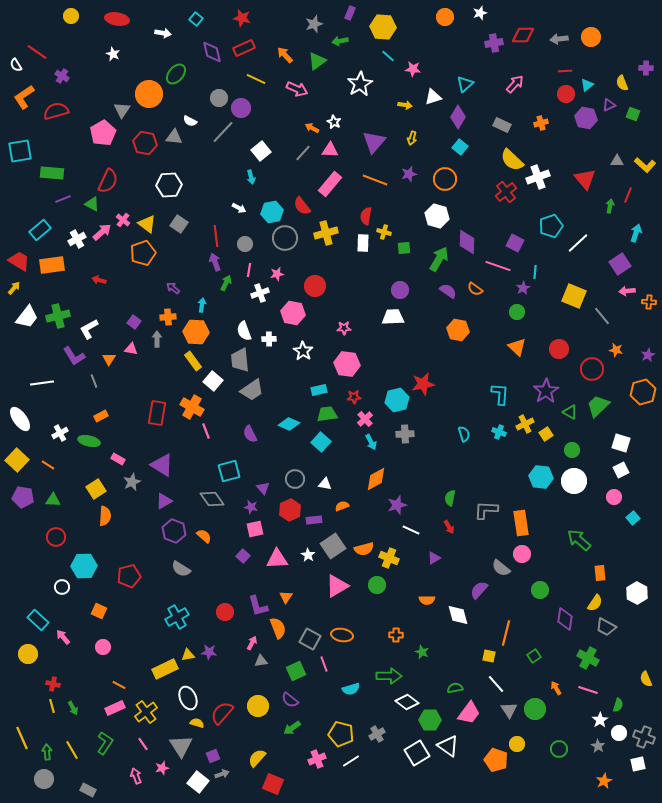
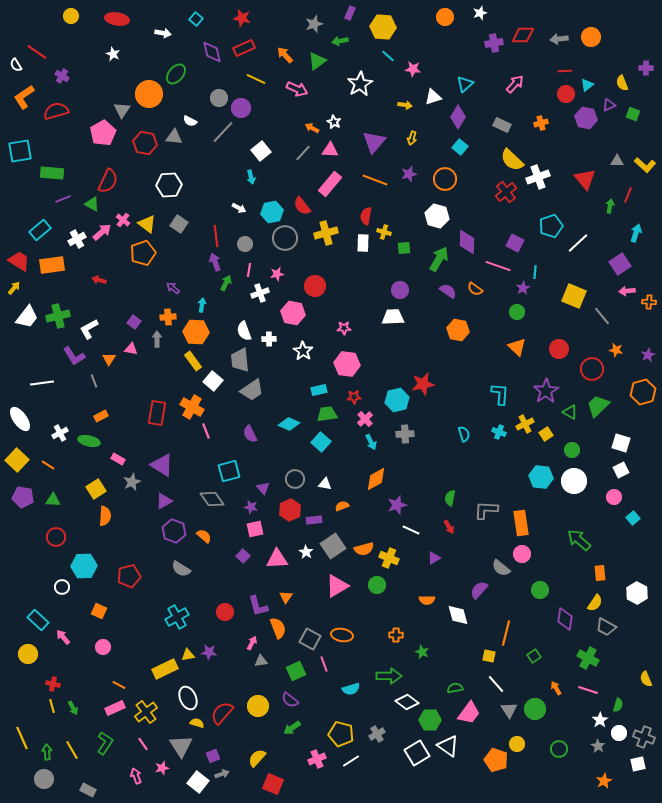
white star at (308, 555): moved 2 px left, 3 px up
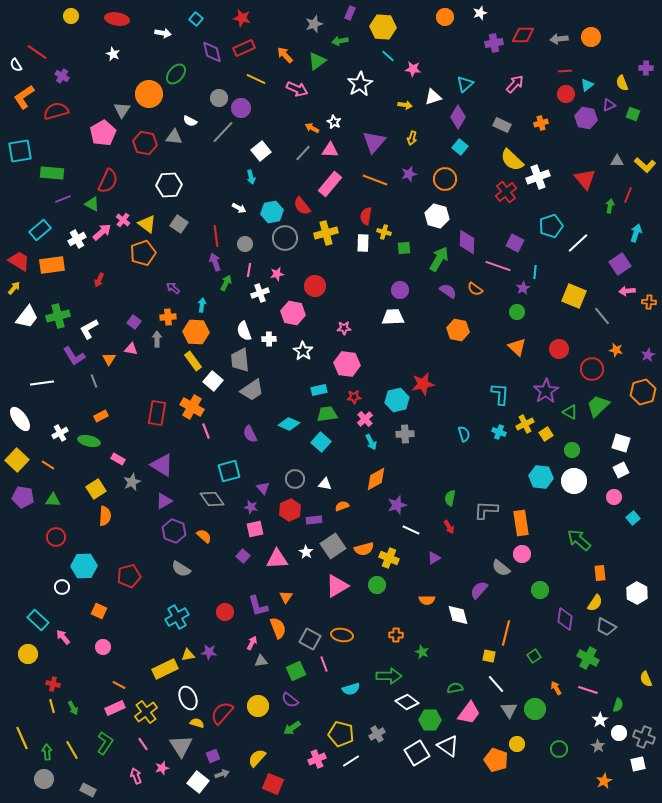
red arrow at (99, 280): rotated 80 degrees counterclockwise
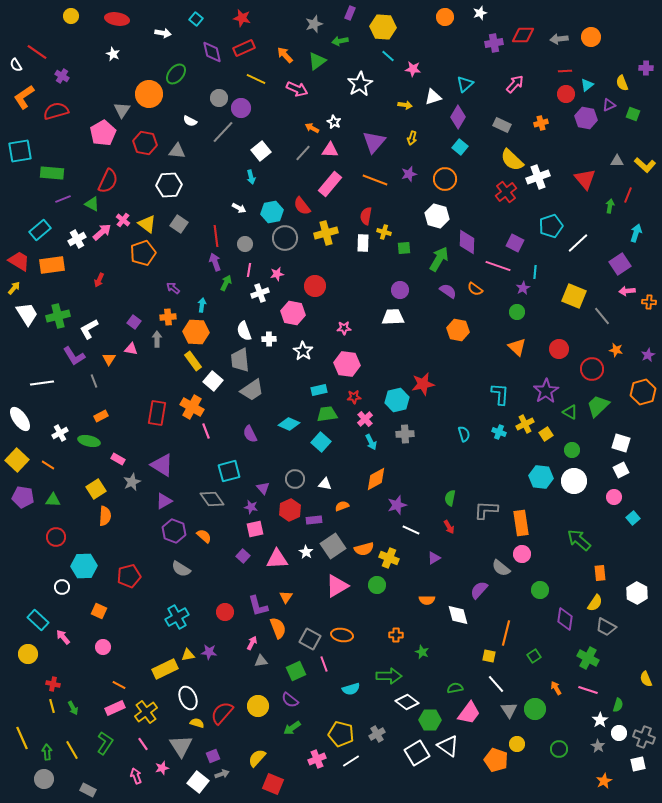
gray triangle at (174, 137): moved 3 px right, 14 px down
white trapezoid at (27, 317): moved 3 px up; rotated 70 degrees counterclockwise
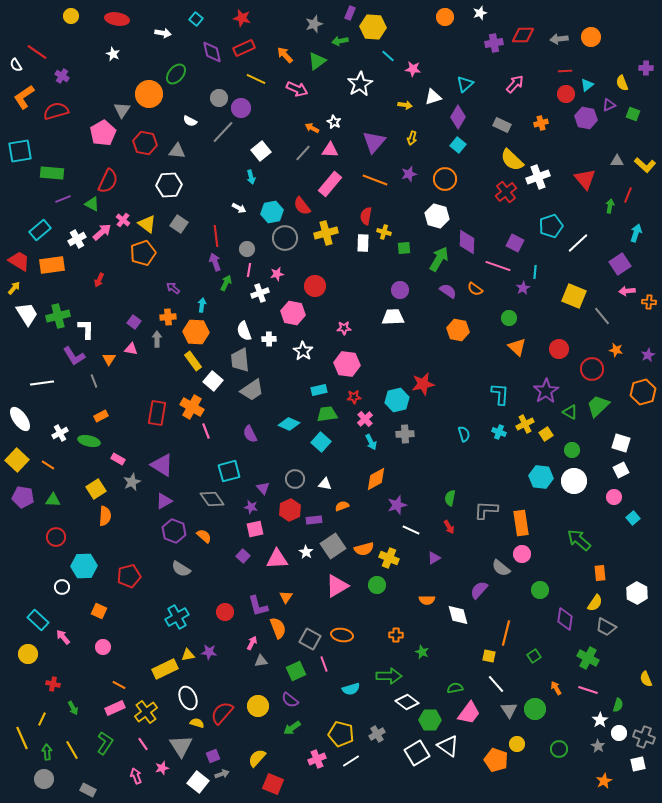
yellow hexagon at (383, 27): moved 10 px left
cyan square at (460, 147): moved 2 px left, 2 px up
gray circle at (245, 244): moved 2 px right, 5 px down
green circle at (517, 312): moved 8 px left, 6 px down
white L-shape at (89, 329): moved 3 px left; rotated 120 degrees clockwise
yellow line at (52, 706): moved 10 px left, 13 px down; rotated 40 degrees clockwise
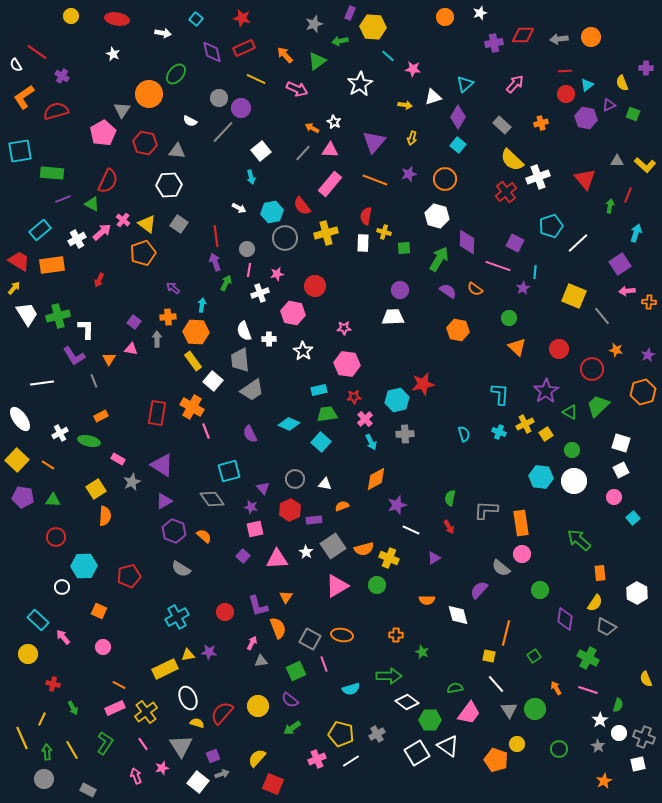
gray rectangle at (502, 125): rotated 18 degrees clockwise
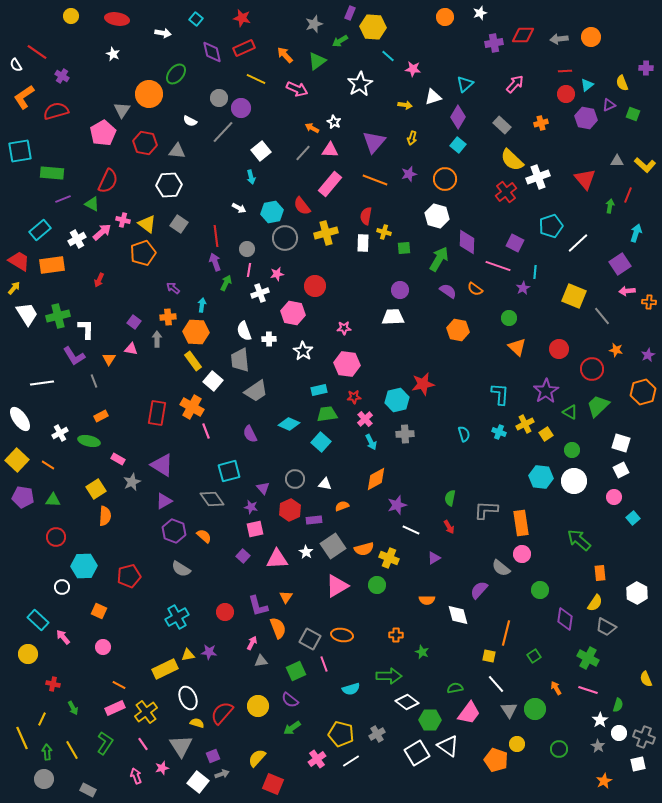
green arrow at (340, 41): rotated 21 degrees counterclockwise
pink cross at (123, 220): rotated 24 degrees counterclockwise
gray trapezoid at (252, 390): moved 4 px right, 1 px down
pink cross at (317, 759): rotated 12 degrees counterclockwise
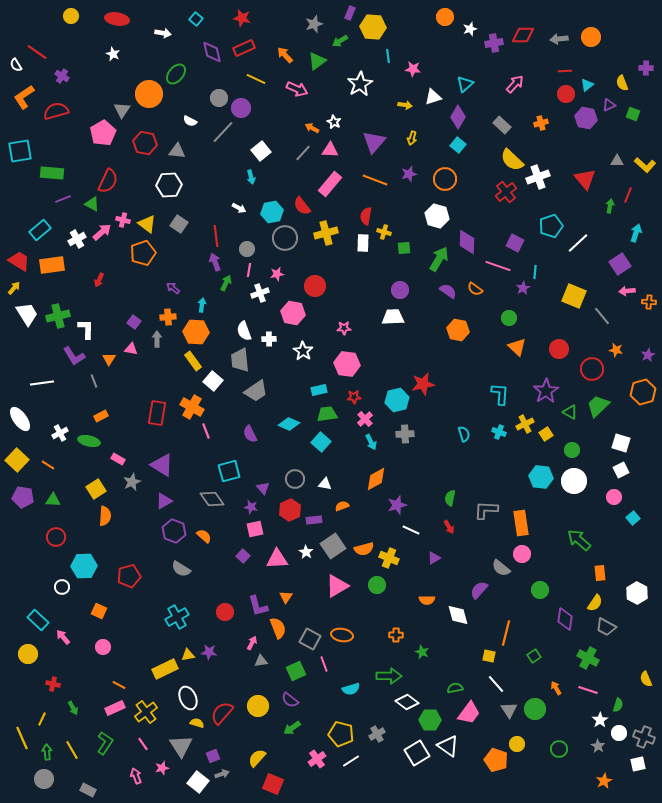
white star at (480, 13): moved 10 px left, 16 px down
cyan line at (388, 56): rotated 40 degrees clockwise
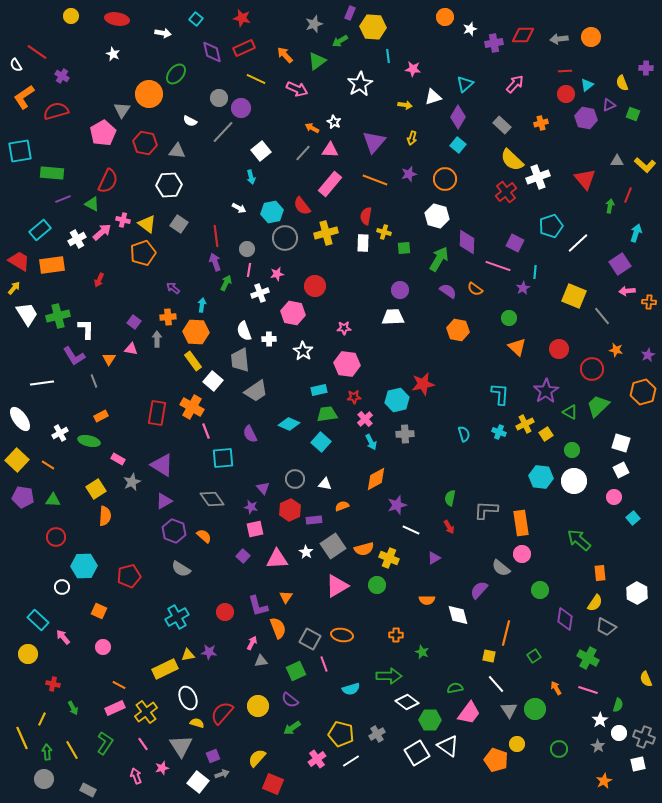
cyan square at (229, 471): moved 6 px left, 13 px up; rotated 10 degrees clockwise
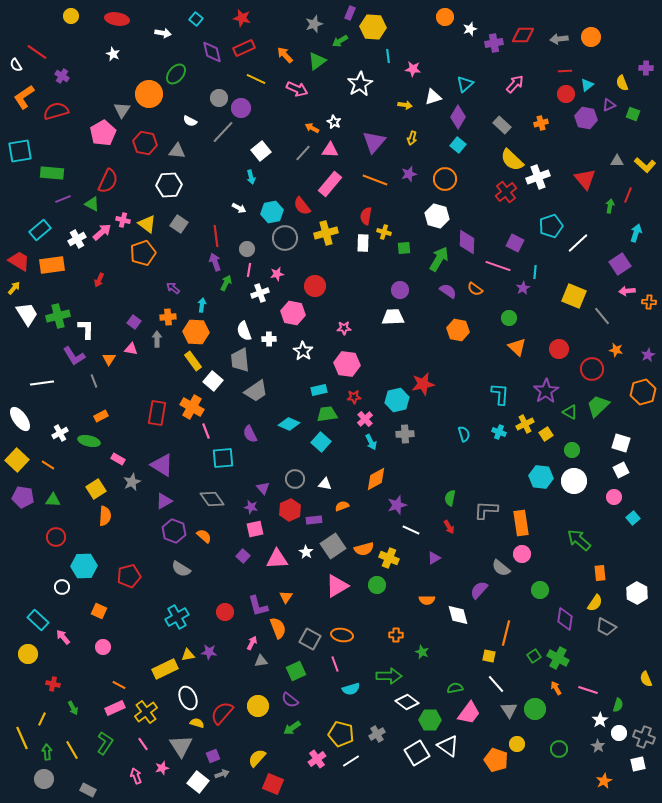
green cross at (588, 658): moved 30 px left
pink line at (324, 664): moved 11 px right
